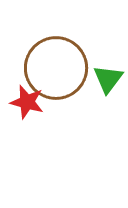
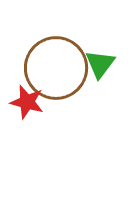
green triangle: moved 8 px left, 15 px up
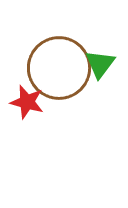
brown circle: moved 3 px right
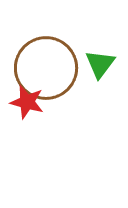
brown circle: moved 13 px left
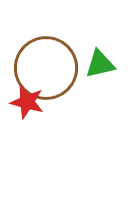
green triangle: rotated 40 degrees clockwise
